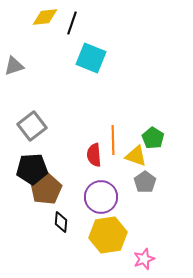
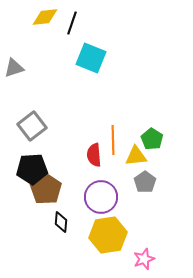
gray triangle: moved 2 px down
green pentagon: moved 1 px left, 1 px down
yellow triangle: rotated 25 degrees counterclockwise
brown pentagon: rotated 8 degrees counterclockwise
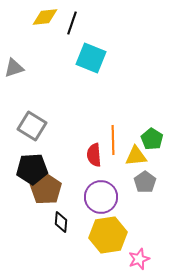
gray square: rotated 20 degrees counterclockwise
pink star: moved 5 px left
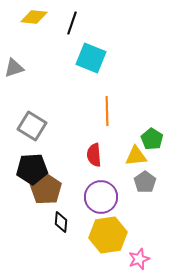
yellow diamond: moved 11 px left; rotated 12 degrees clockwise
orange line: moved 6 px left, 29 px up
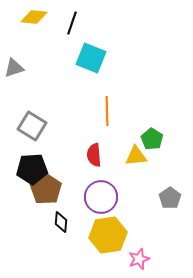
gray pentagon: moved 25 px right, 16 px down
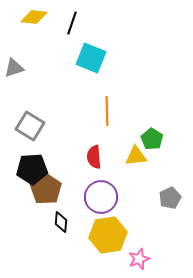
gray square: moved 2 px left
red semicircle: moved 2 px down
gray pentagon: rotated 10 degrees clockwise
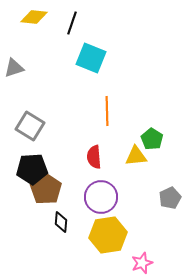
pink star: moved 3 px right, 4 px down
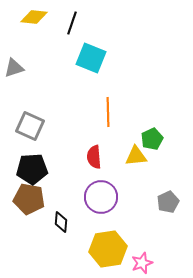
orange line: moved 1 px right, 1 px down
gray square: rotated 8 degrees counterclockwise
green pentagon: rotated 15 degrees clockwise
brown pentagon: moved 17 px left, 10 px down; rotated 24 degrees counterclockwise
gray pentagon: moved 2 px left, 4 px down
yellow hexagon: moved 14 px down
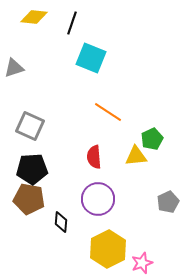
orange line: rotated 56 degrees counterclockwise
purple circle: moved 3 px left, 2 px down
yellow hexagon: rotated 18 degrees counterclockwise
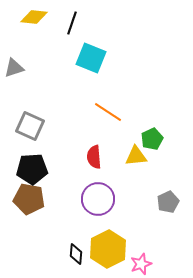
black diamond: moved 15 px right, 32 px down
pink star: moved 1 px left, 1 px down
